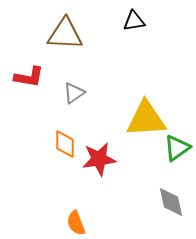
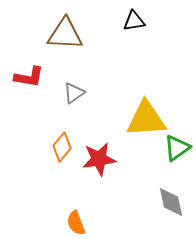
orange diamond: moved 3 px left, 3 px down; rotated 40 degrees clockwise
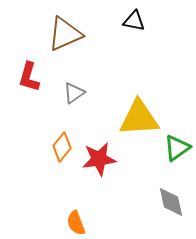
black triangle: rotated 20 degrees clockwise
brown triangle: rotated 27 degrees counterclockwise
red L-shape: rotated 96 degrees clockwise
yellow triangle: moved 7 px left, 1 px up
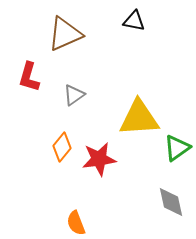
gray triangle: moved 2 px down
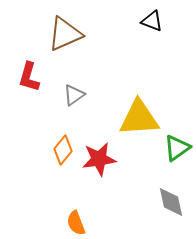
black triangle: moved 18 px right; rotated 10 degrees clockwise
orange diamond: moved 1 px right, 3 px down
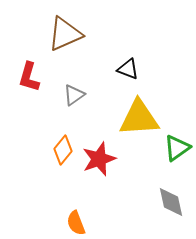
black triangle: moved 24 px left, 48 px down
red star: rotated 12 degrees counterclockwise
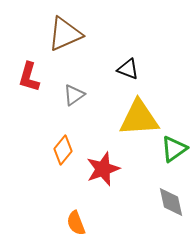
green triangle: moved 3 px left, 1 px down
red star: moved 4 px right, 10 px down
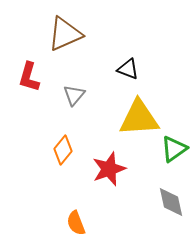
gray triangle: rotated 15 degrees counterclockwise
red star: moved 6 px right
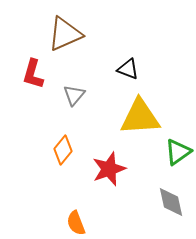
red L-shape: moved 4 px right, 3 px up
yellow triangle: moved 1 px right, 1 px up
green triangle: moved 4 px right, 3 px down
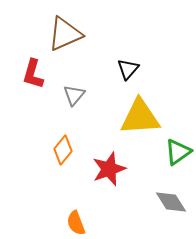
black triangle: rotated 50 degrees clockwise
gray diamond: rotated 20 degrees counterclockwise
